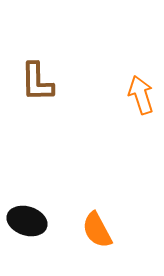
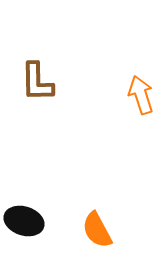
black ellipse: moved 3 px left
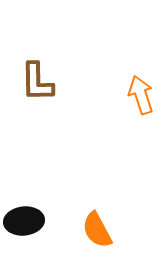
black ellipse: rotated 24 degrees counterclockwise
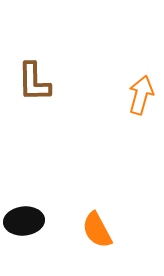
brown L-shape: moved 3 px left
orange arrow: rotated 33 degrees clockwise
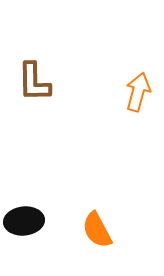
orange arrow: moved 3 px left, 3 px up
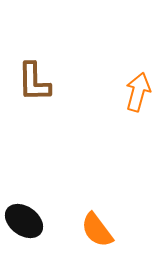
black ellipse: rotated 42 degrees clockwise
orange semicircle: rotated 9 degrees counterclockwise
